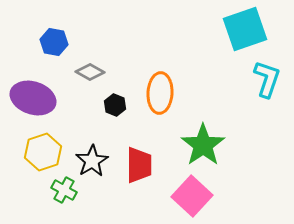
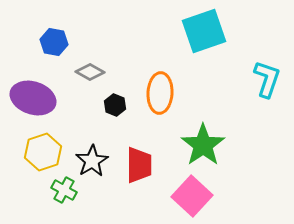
cyan square: moved 41 px left, 2 px down
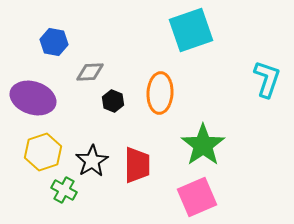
cyan square: moved 13 px left, 1 px up
gray diamond: rotated 32 degrees counterclockwise
black hexagon: moved 2 px left, 4 px up
red trapezoid: moved 2 px left
pink square: moved 5 px right, 1 px down; rotated 24 degrees clockwise
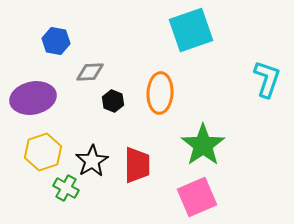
blue hexagon: moved 2 px right, 1 px up
purple ellipse: rotated 30 degrees counterclockwise
green cross: moved 2 px right, 2 px up
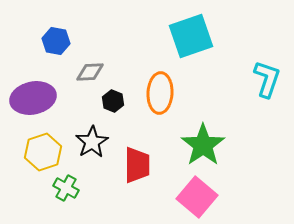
cyan square: moved 6 px down
black star: moved 19 px up
pink square: rotated 27 degrees counterclockwise
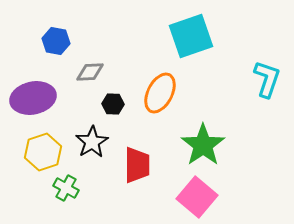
orange ellipse: rotated 24 degrees clockwise
black hexagon: moved 3 px down; rotated 20 degrees counterclockwise
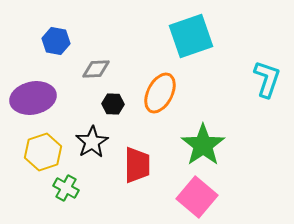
gray diamond: moved 6 px right, 3 px up
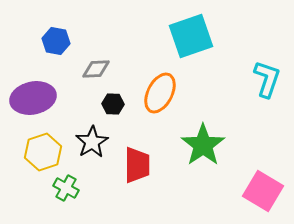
pink square: moved 66 px right, 6 px up; rotated 9 degrees counterclockwise
